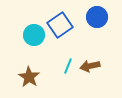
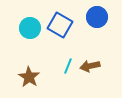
blue square: rotated 25 degrees counterclockwise
cyan circle: moved 4 px left, 7 px up
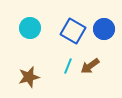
blue circle: moved 7 px right, 12 px down
blue square: moved 13 px right, 6 px down
brown arrow: rotated 24 degrees counterclockwise
brown star: rotated 25 degrees clockwise
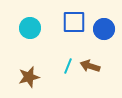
blue square: moved 1 px right, 9 px up; rotated 30 degrees counterclockwise
brown arrow: rotated 54 degrees clockwise
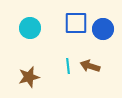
blue square: moved 2 px right, 1 px down
blue circle: moved 1 px left
cyan line: rotated 28 degrees counterclockwise
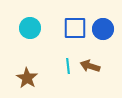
blue square: moved 1 px left, 5 px down
brown star: moved 2 px left, 1 px down; rotated 25 degrees counterclockwise
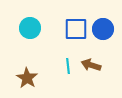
blue square: moved 1 px right, 1 px down
brown arrow: moved 1 px right, 1 px up
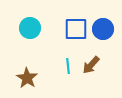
brown arrow: rotated 66 degrees counterclockwise
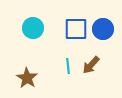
cyan circle: moved 3 px right
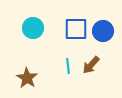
blue circle: moved 2 px down
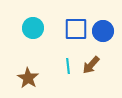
brown star: moved 1 px right
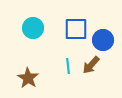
blue circle: moved 9 px down
